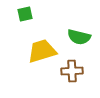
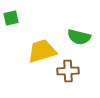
green square: moved 14 px left, 4 px down
brown cross: moved 4 px left
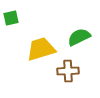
green semicircle: rotated 140 degrees clockwise
yellow trapezoid: moved 1 px left, 2 px up
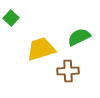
green square: rotated 35 degrees counterclockwise
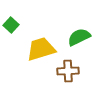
green square: moved 7 px down
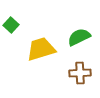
brown cross: moved 12 px right, 2 px down
